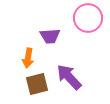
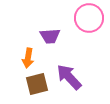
pink circle: moved 1 px right
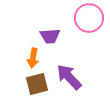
orange arrow: moved 5 px right
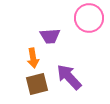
orange arrow: rotated 18 degrees counterclockwise
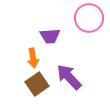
brown square: rotated 20 degrees counterclockwise
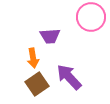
pink circle: moved 2 px right, 1 px up
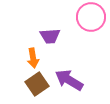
purple arrow: moved 3 px down; rotated 16 degrees counterclockwise
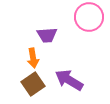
pink circle: moved 2 px left
purple trapezoid: moved 3 px left, 1 px up
brown square: moved 4 px left
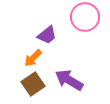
pink circle: moved 4 px left
purple trapezoid: rotated 35 degrees counterclockwise
orange arrow: rotated 54 degrees clockwise
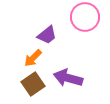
purple arrow: moved 1 px left, 2 px up; rotated 16 degrees counterclockwise
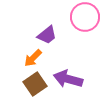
purple arrow: moved 1 px down
brown square: moved 2 px right
